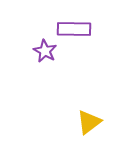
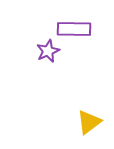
purple star: moved 3 px right; rotated 20 degrees clockwise
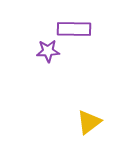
purple star: rotated 20 degrees clockwise
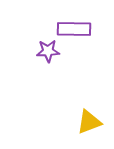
yellow triangle: rotated 16 degrees clockwise
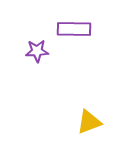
purple star: moved 11 px left
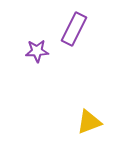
purple rectangle: rotated 64 degrees counterclockwise
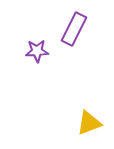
yellow triangle: moved 1 px down
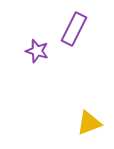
purple star: rotated 20 degrees clockwise
